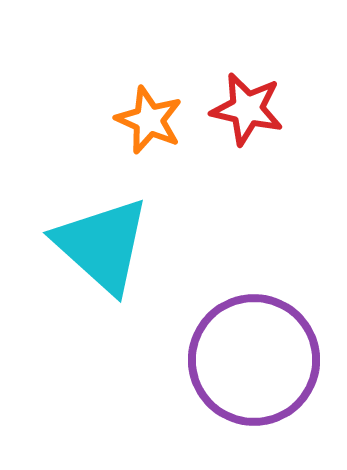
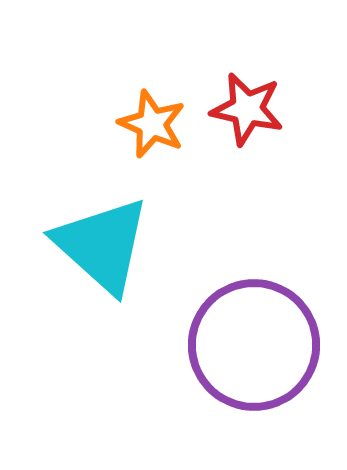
orange star: moved 3 px right, 4 px down
purple circle: moved 15 px up
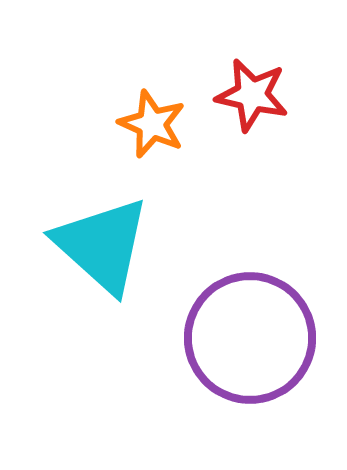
red star: moved 5 px right, 14 px up
purple circle: moved 4 px left, 7 px up
